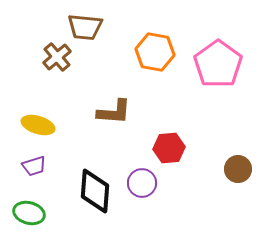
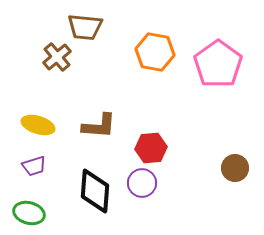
brown L-shape: moved 15 px left, 14 px down
red hexagon: moved 18 px left
brown circle: moved 3 px left, 1 px up
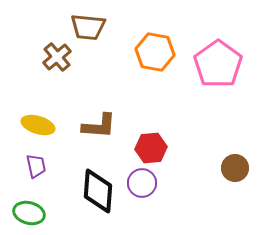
brown trapezoid: moved 3 px right
purple trapezoid: moved 2 px right; rotated 85 degrees counterclockwise
black diamond: moved 3 px right
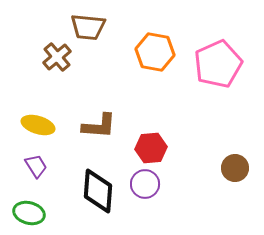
pink pentagon: rotated 12 degrees clockwise
purple trapezoid: rotated 20 degrees counterclockwise
purple circle: moved 3 px right, 1 px down
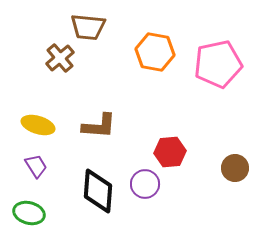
brown cross: moved 3 px right, 1 px down
pink pentagon: rotated 12 degrees clockwise
red hexagon: moved 19 px right, 4 px down
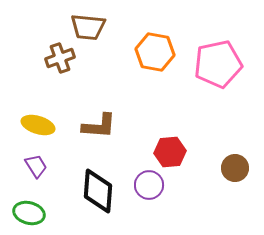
brown cross: rotated 20 degrees clockwise
purple circle: moved 4 px right, 1 px down
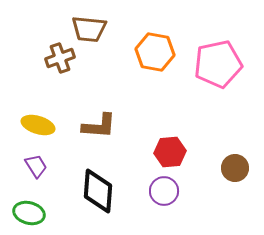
brown trapezoid: moved 1 px right, 2 px down
purple circle: moved 15 px right, 6 px down
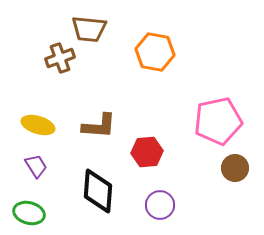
pink pentagon: moved 57 px down
red hexagon: moved 23 px left
purple circle: moved 4 px left, 14 px down
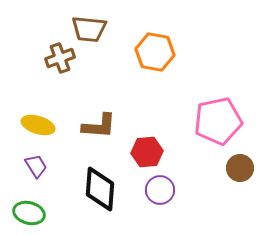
brown circle: moved 5 px right
black diamond: moved 2 px right, 2 px up
purple circle: moved 15 px up
